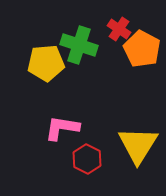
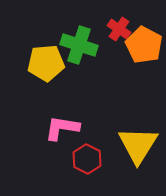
orange pentagon: moved 2 px right, 4 px up
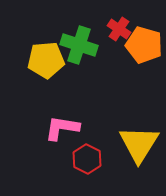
orange pentagon: rotated 12 degrees counterclockwise
yellow pentagon: moved 3 px up
yellow triangle: moved 1 px right, 1 px up
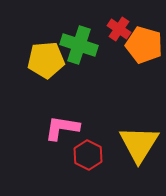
red hexagon: moved 1 px right, 4 px up
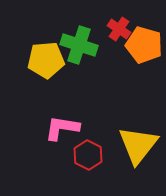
yellow triangle: moved 1 px left, 1 px down; rotated 6 degrees clockwise
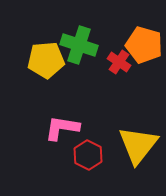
red cross: moved 33 px down
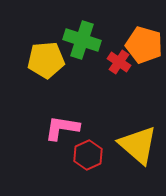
green cross: moved 3 px right, 5 px up
yellow triangle: rotated 27 degrees counterclockwise
red hexagon: rotated 8 degrees clockwise
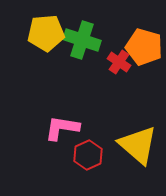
orange pentagon: moved 2 px down
yellow pentagon: moved 27 px up
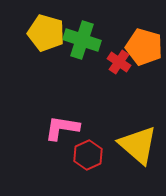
yellow pentagon: rotated 21 degrees clockwise
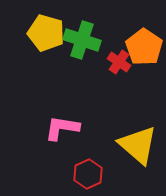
orange pentagon: rotated 18 degrees clockwise
red hexagon: moved 19 px down
